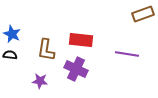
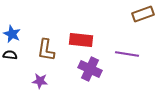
purple cross: moved 14 px right
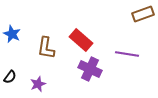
red rectangle: rotated 35 degrees clockwise
brown L-shape: moved 2 px up
black semicircle: moved 22 px down; rotated 120 degrees clockwise
purple star: moved 2 px left, 3 px down; rotated 28 degrees counterclockwise
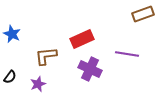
red rectangle: moved 1 px right, 1 px up; rotated 65 degrees counterclockwise
brown L-shape: moved 8 px down; rotated 75 degrees clockwise
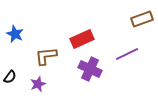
brown rectangle: moved 1 px left, 5 px down
blue star: moved 3 px right
purple line: rotated 35 degrees counterclockwise
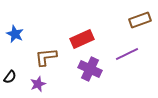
brown rectangle: moved 2 px left, 1 px down
brown L-shape: moved 1 px down
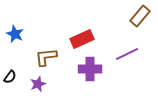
brown rectangle: moved 4 px up; rotated 30 degrees counterclockwise
purple cross: rotated 25 degrees counterclockwise
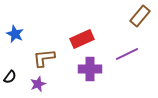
brown L-shape: moved 2 px left, 1 px down
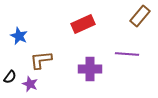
blue star: moved 4 px right, 2 px down
red rectangle: moved 1 px right, 15 px up
purple line: rotated 30 degrees clockwise
brown L-shape: moved 3 px left, 2 px down
purple star: moved 8 px left; rotated 28 degrees counterclockwise
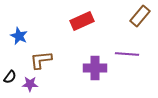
red rectangle: moved 1 px left, 3 px up
purple cross: moved 5 px right, 1 px up
purple star: rotated 21 degrees counterclockwise
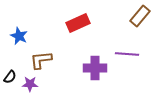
red rectangle: moved 4 px left, 2 px down
